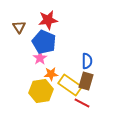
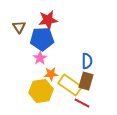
blue pentagon: moved 2 px left, 3 px up; rotated 25 degrees counterclockwise
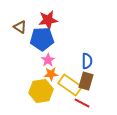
brown triangle: moved 1 px right; rotated 24 degrees counterclockwise
pink star: moved 8 px right, 2 px down
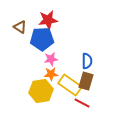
pink star: moved 3 px right, 1 px up; rotated 24 degrees clockwise
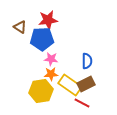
pink star: rotated 16 degrees clockwise
brown rectangle: moved 3 px down; rotated 48 degrees clockwise
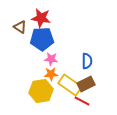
red star: moved 7 px left, 2 px up; rotated 18 degrees clockwise
red line: moved 2 px up
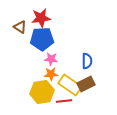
red star: rotated 18 degrees counterclockwise
yellow hexagon: moved 1 px right, 1 px down
red line: moved 18 px left; rotated 35 degrees counterclockwise
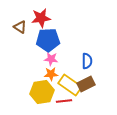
blue pentagon: moved 6 px right, 1 px down
